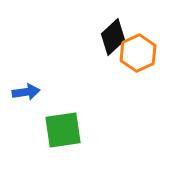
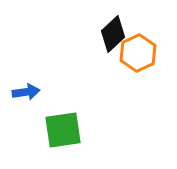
black diamond: moved 3 px up
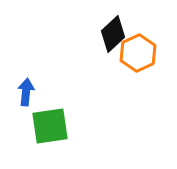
blue arrow: rotated 76 degrees counterclockwise
green square: moved 13 px left, 4 px up
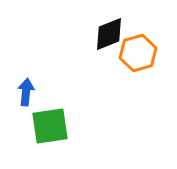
black diamond: moved 4 px left; rotated 21 degrees clockwise
orange hexagon: rotated 9 degrees clockwise
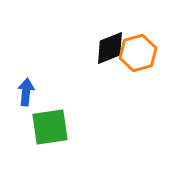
black diamond: moved 1 px right, 14 px down
green square: moved 1 px down
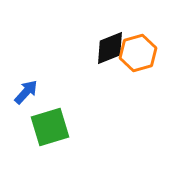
blue arrow: rotated 36 degrees clockwise
green square: rotated 9 degrees counterclockwise
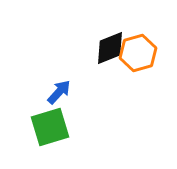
blue arrow: moved 33 px right
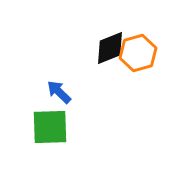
blue arrow: rotated 88 degrees counterclockwise
green square: rotated 15 degrees clockwise
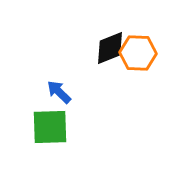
orange hexagon: rotated 18 degrees clockwise
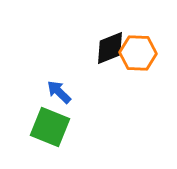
green square: rotated 24 degrees clockwise
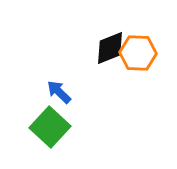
green square: rotated 21 degrees clockwise
